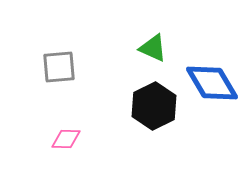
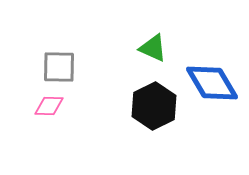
gray square: rotated 6 degrees clockwise
pink diamond: moved 17 px left, 33 px up
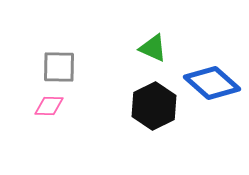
blue diamond: rotated 18 degrees counterclockwise
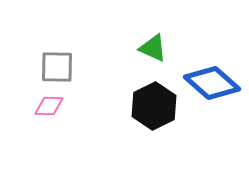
gray square: moved 2 px left
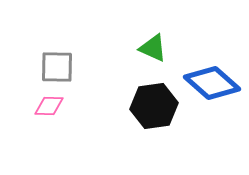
black hexagon: rotated 18 degrees clockwise
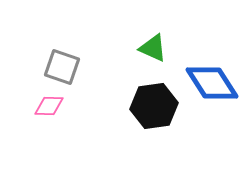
gray square: moved 5 px right; rotated 18 degrees clockwise
blue diamond: rotated 16 degrees clockwise
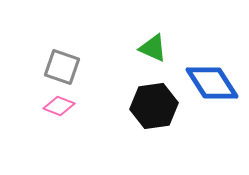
pink diamond: moved 10 px right; rotated 20 degrees clockwise
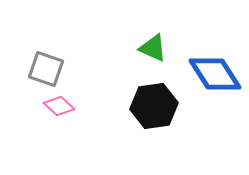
gray square: moved 16 px left, 2 px down
blue diamond: moved 3 px right, 9 px up
pink diamond: rotated 20 degrees clockwise
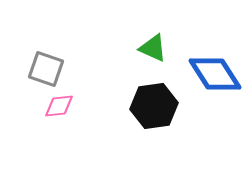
pink diamond: rotated 48 degrees counterclockwise
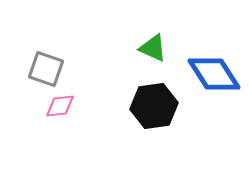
blue diamond: moved 1 px left
pink diamond: moved 1 px right
